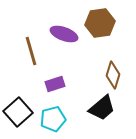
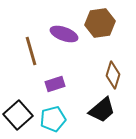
black trapezoid: moved 2 px down
black square: moved 3 px down
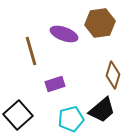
cyan pentagon: moved 18 px right
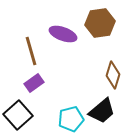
purple ellipse: moved 1 px left
purple rectangle: moved 21 px left, 1 px up; rotated 18 degrees counterclockwise
black trapezoid: moved 1 px down
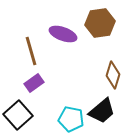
cyan pentagon: rotated 25 degrees clockwise
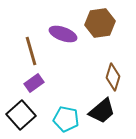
brown diamond: moved 2 px down
black square: moved 3 px right
cyan pentagon: moved 5 px left
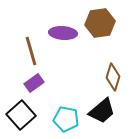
purple ellipse: moved 1 px up; rotated 16 degrees counterclockwise
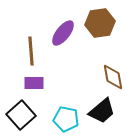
purple ellipse: rotated 56 degrees counterclockwise
brown line: rotated 12 degrees clockwise
brown diamond: rotated 28 degrees counterclockwise
purple rectangle: rotated 36 degrees clockwise
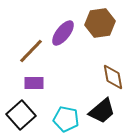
brown line: rotated 48 degrees clockwise
